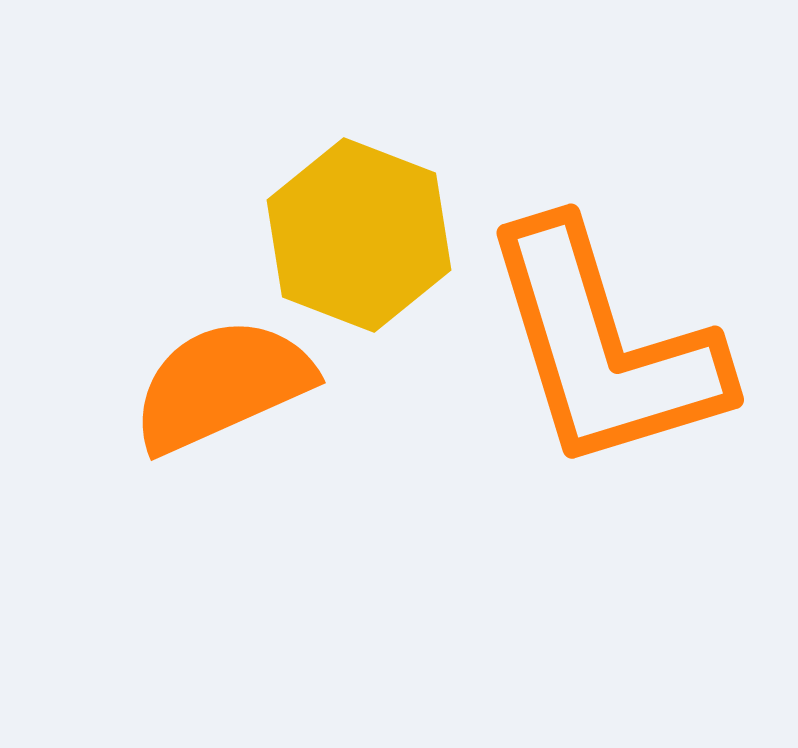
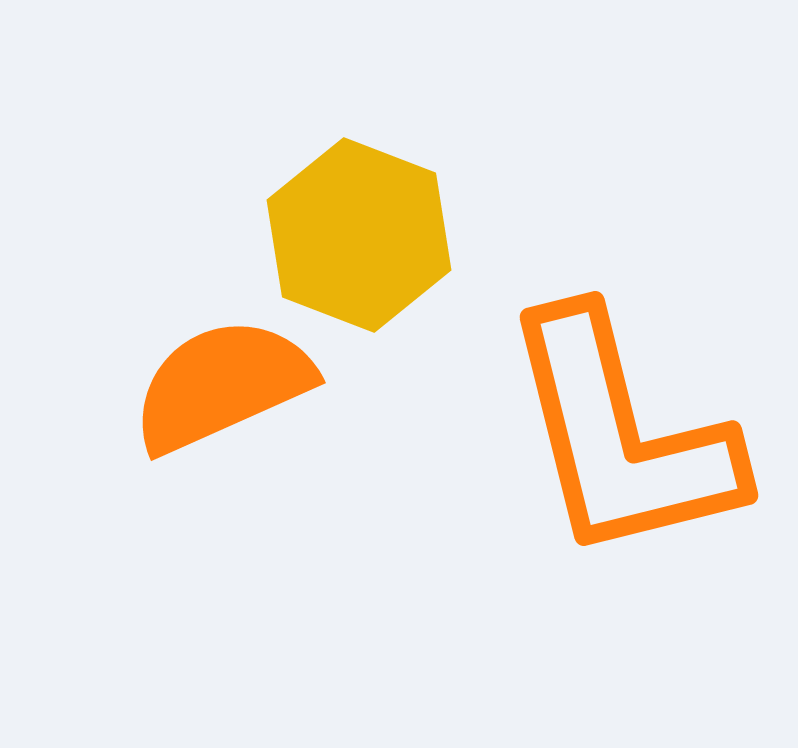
orange L-shape: moved 17 px right, 89 px down; rotated 3 degrees clockwise
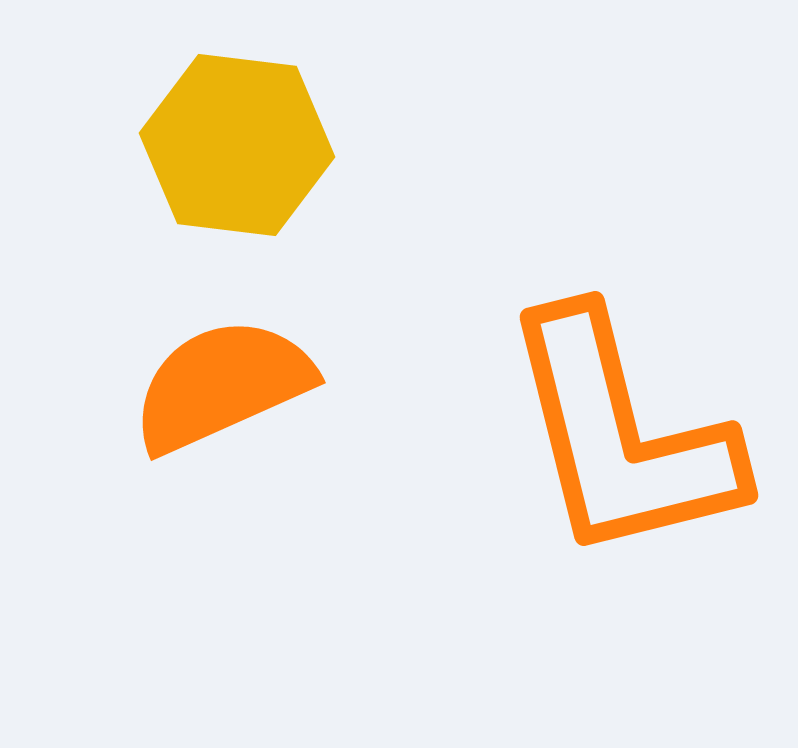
yellow hexagon: moved 122 px left, 90 px up; rotated 14 degrees counterclockwise
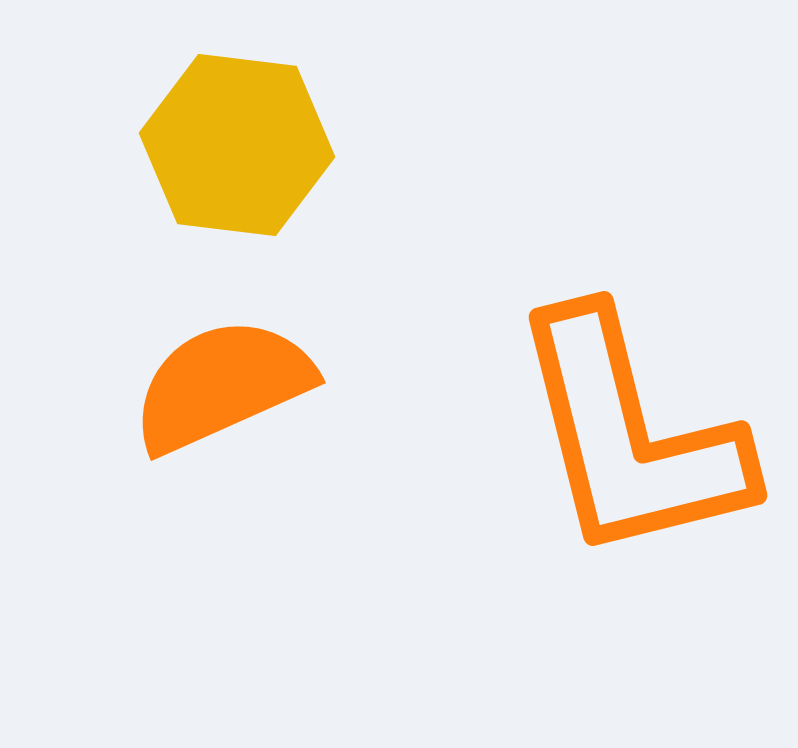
orange L-shape: moved 9 px right
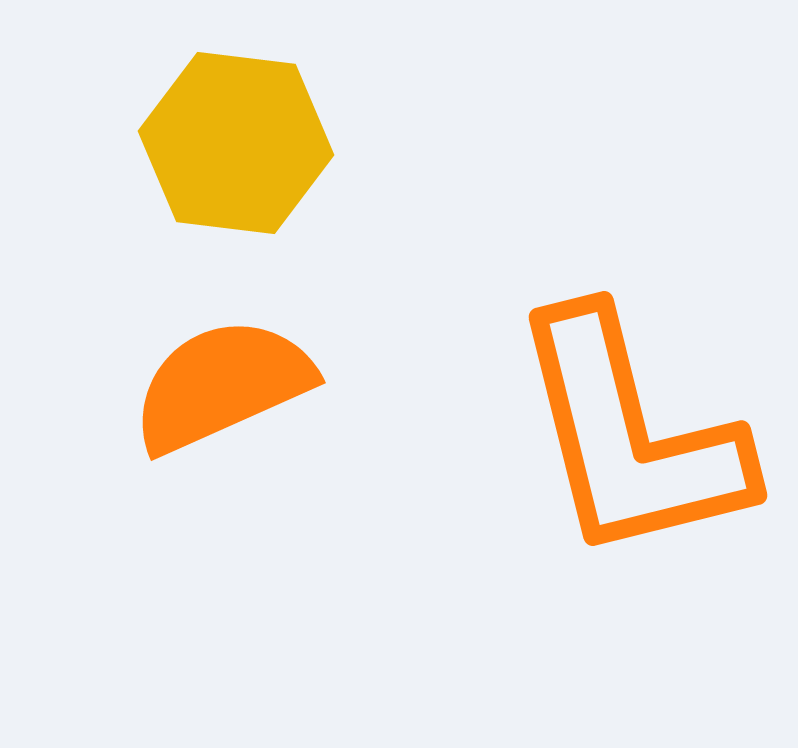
yellow hexagon: moved 1 px left, 2 px up
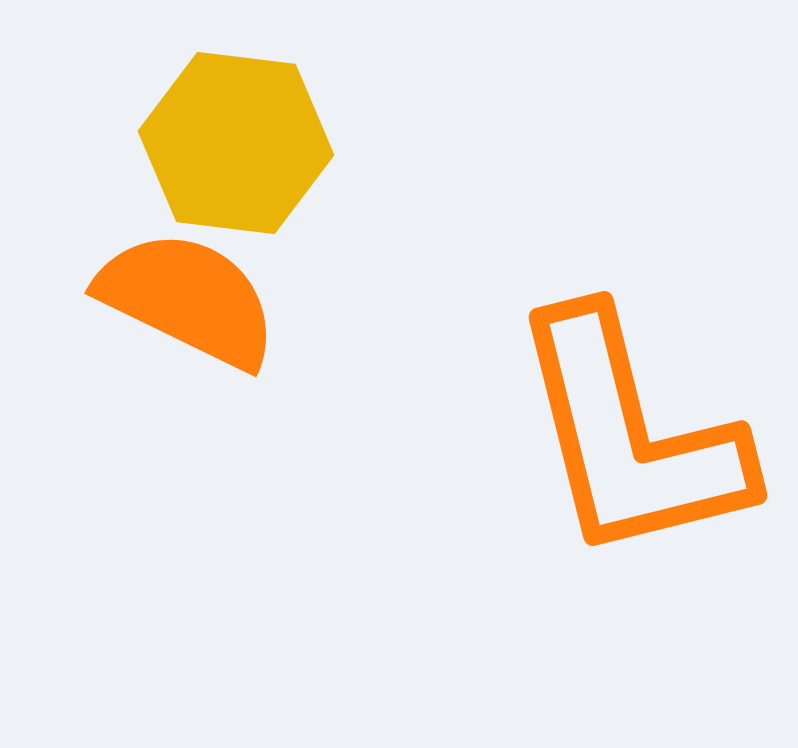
orange semicircle: moved 34 px left, 86 px up; rotated 50 degrees clockwise
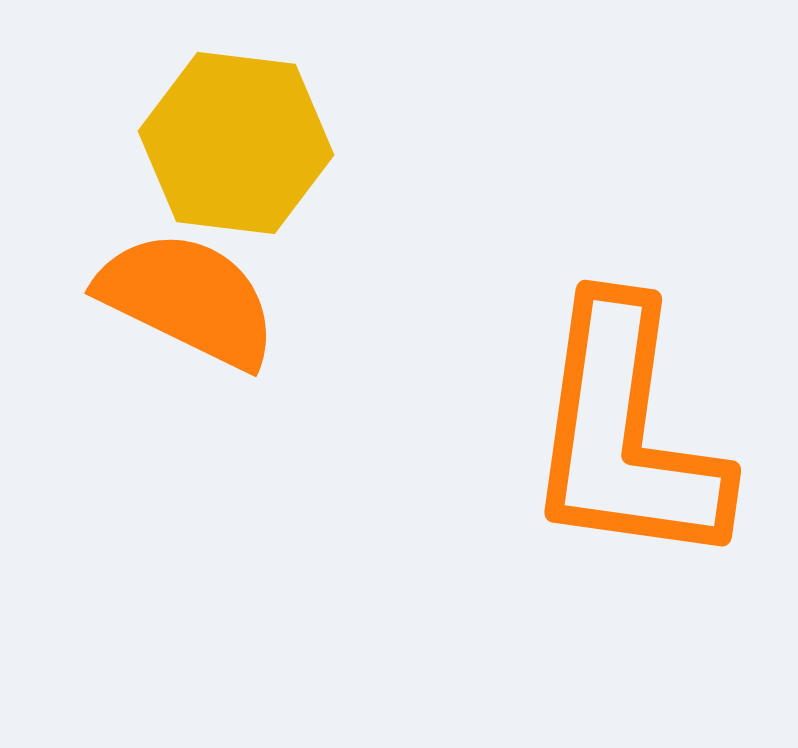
orange L-shape: moved 4 px left, 2 px up; rotated 22 degrees clockwise
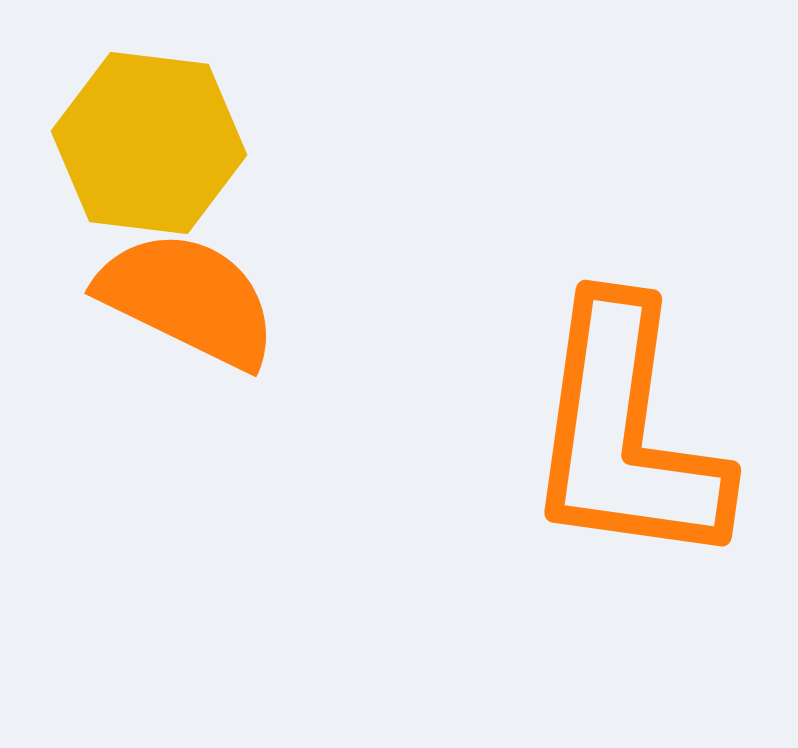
yellow hexagon: moved 87 px left
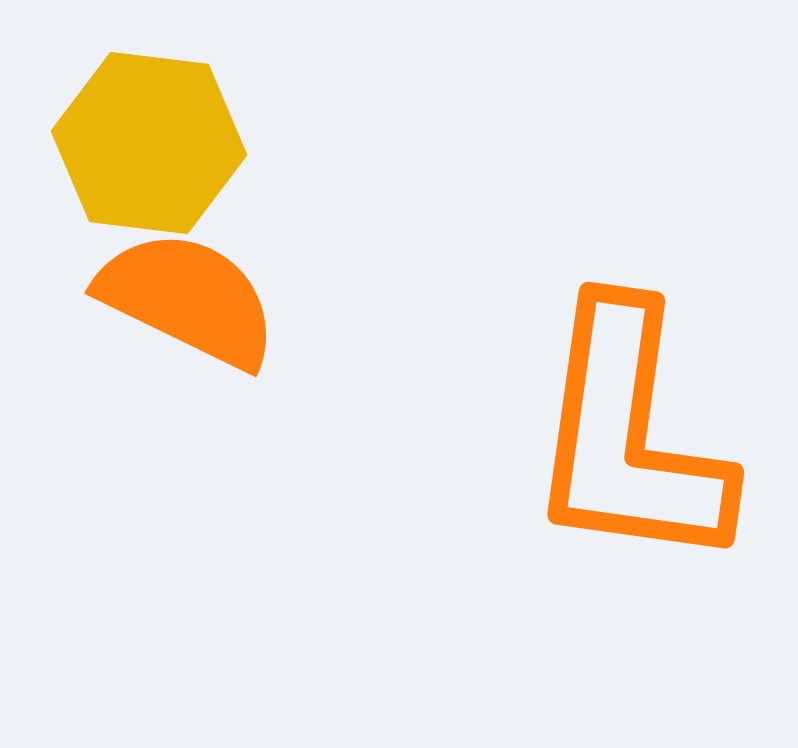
orange L-shape: moved 3 px right, 2 px down
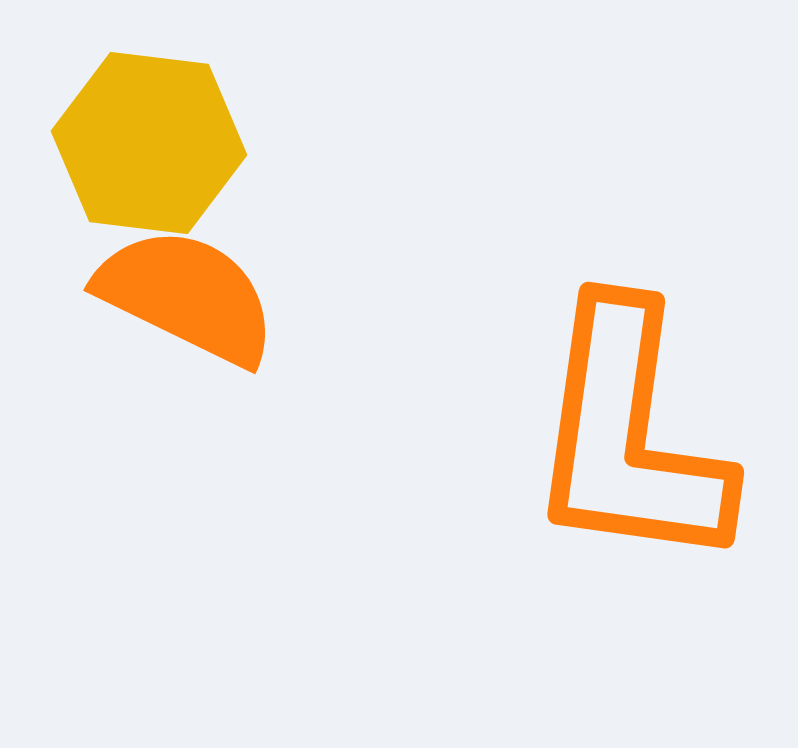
orange semicircle: moved 1 px left, 3 px up
